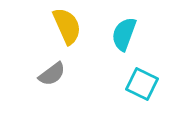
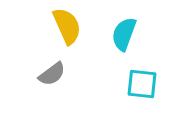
cyan square: rotated 20 degrees counterclockwise
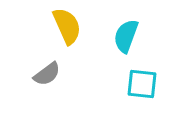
cyan semicircle: moved 2 px right, 2 px down
gray semicircle: moved 5 px left
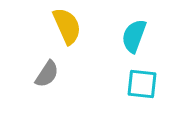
cyan semicircle: moved 8 px right
gray semicircle: rotated 20 degrees counterclockwise
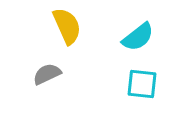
cyan semicircle: moved 4 px right, 1 px down; rotated 148 degrees counterclockwise
gray semicircle: rotated 148 degrees counterclockwise
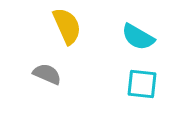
cyan semicircle: rotated 68 degrees clockwise
gray semicircle: rotated 48 degrees clockwise
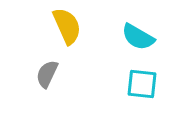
gray semicircle: rotated 88 degrees counterclockwise
